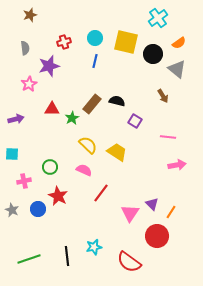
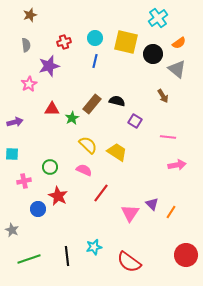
gray semicircle: moved 1 px right, 3 px up
purple arrow: moved 1 px left, 3 px down
gray star: moved 20 px down
red circle: moved 29 px right, 19 px down
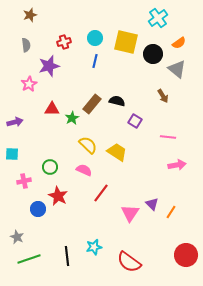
gray star: moved 5 px right, 7 px down
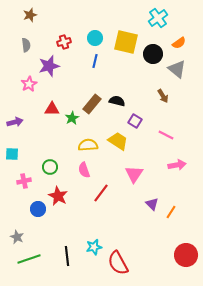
pink line: moved 2 px left, 2 px up; rotated 21 degrees clockwise
yellow semicircle: rotated 48 degrees counterclockwise
yellow trapezoid: moved 1 px right, 11 px up
pink semicircle: rotated 133 degrees counterclockwise
pink triangle: moved 4 px right, 39 px up
red semicircle: moved 11 px left, 1 px down; rotated 25 degrees clockwise
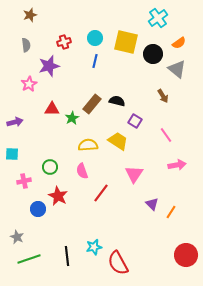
pink line: rotated 28 degrees clockwise
pink semicircle: moved 2 px left, 1 px down
